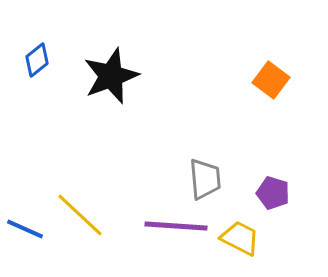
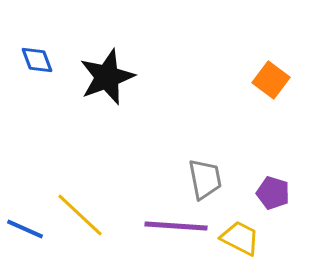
blue diamond: rotated 72 degrees counterclockwise
black star: moved 4 px left, 1 px down
gray trapezoid: rotated 6 degrees counterclockwise
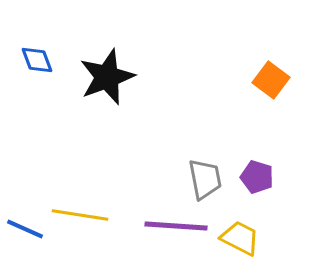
purple pentagon: moved 16 px left, 16 px up
yellow line: rotated 34 degrees counterclockwise
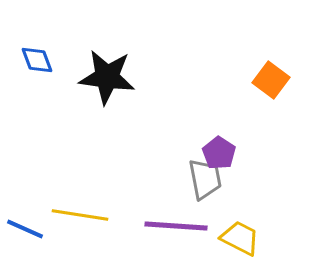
black star: rotated 28 degrees clockwise
purple pentagon: moved 38 px left, 24 px up; rotated 16 degrees clockwise
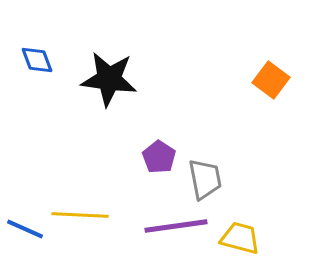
black star: moved 2 px right, 2 px down
purple pentagon: moved 60 px left, 4 px down
yellow line: rotated 6 degrees counterclockwise
purple line: rotated 12 degrees counterclockwise
yellow trapezoid: rotated 12 degrees counterclockwise
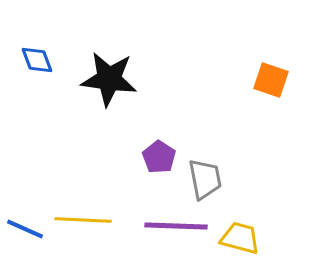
orange square: rotated 18 degrees counterclockwise
yellow line: moved 3 px right, 5 px down
purple line: rotated 10 degrees clockwise
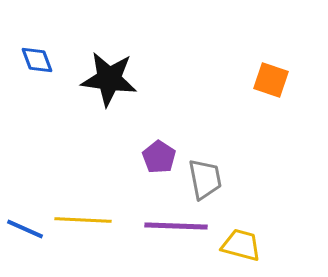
yellow trapezoid: moved 1 px right, 7 px down
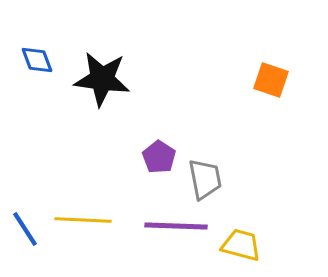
black star: moved 7 px left
blue line: rotated 33 degrees clockwise
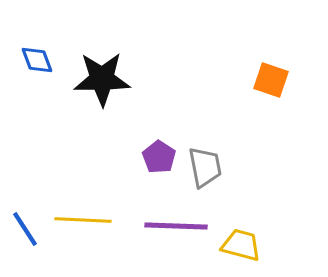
black star: rotated 8 degrees counterclockwise
gray trapezoid: moved 12 px up
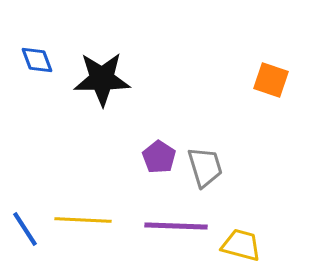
gray trapezoid: rotated 6 degrees counterclockwise
